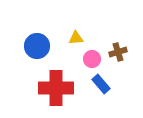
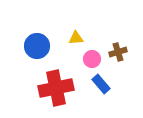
red cross: rotated 12 degrees counterclockwise
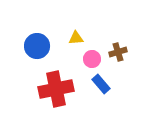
red cross: moved 1 px down
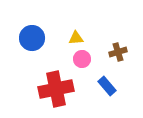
blue circle: moved 5 px left, 8 px up
pink circle: moved 10 px left
blue rectangle: moved 6 px right, 2 px down
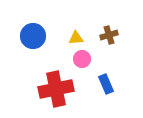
blue circle: moved 1 px right, 2 px up
brown cross: moved 9 px left, 17 px up
blue rectangle: moved 1 px left, 2 px up; rotated 18 degrees clockwise
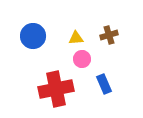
blue rectangle: moved 2 px left
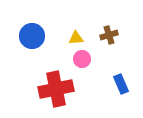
blue circle: moved 1 px left
blue rectangle: moved 17 px right
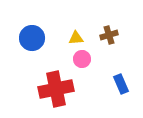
blue circle: moved 2 px down
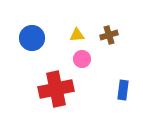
yellow triangle: moved 1 px right, 3 px up
blue rectangle: moved 2 px right, 6 px down; rotated 30 degrees clockwise
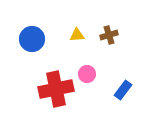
blue circle: moved 1 px down
pink circle: moved 5 px right, 15 px down
blue rectangle: rotated 30 degrees clockwise
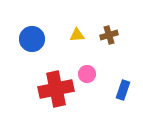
blue rectangle: rotated 18 degrees counterclockwise
